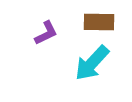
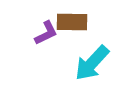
brown rectangle: moved 27 px left
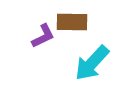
purple L-shape: moved 3 px left, 3 px down
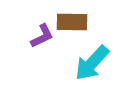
purple L-shape: moved 1 px left
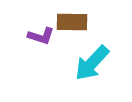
purple L-shape: moved 1 px left; rotated 44 degrees clockwise
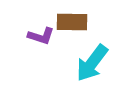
cyan arrow: rotated 6 degrees counterclockwise
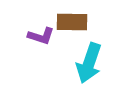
cyan arrow: moved 3 px left; rotated 18 degrees counterclockwise
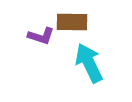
cyan arrow: rotated 135 degrees clockwise
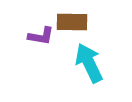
purple L-shape: rotated 8 degrees counterclockwise
